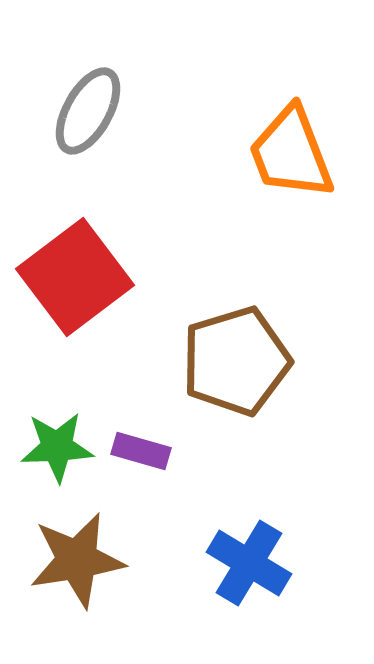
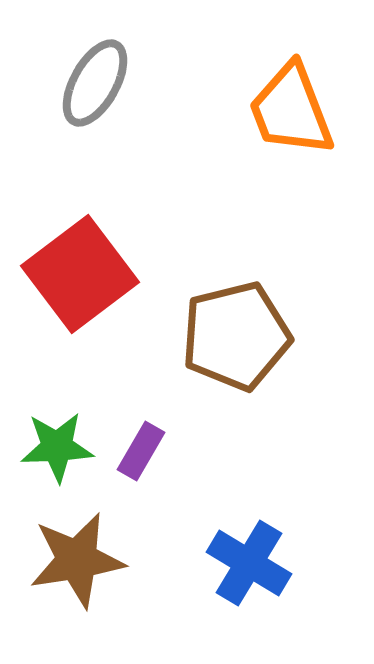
gray ellipse: moved 7 px right, 28 px up
orange trapezoid: moved 43 px up
red square: moved 5 px right, 3 px up
brown pentagon: moved 25 px up; rotated 3 degrees clockwise
purple rectangle: rotated 76 degrees counterclockwise
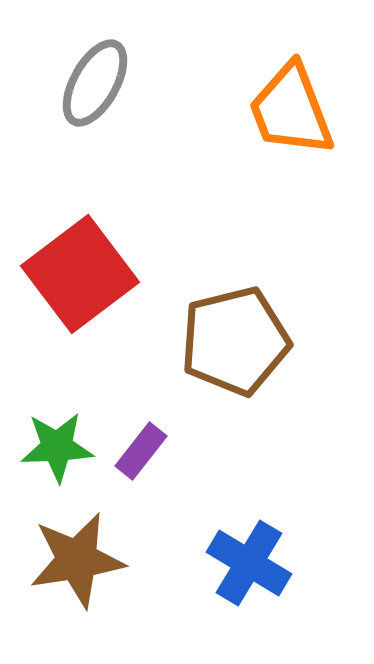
brown pentagon: moved 1 px left, 5 px down
purple rectangle: rotated 8 degrees clockwise
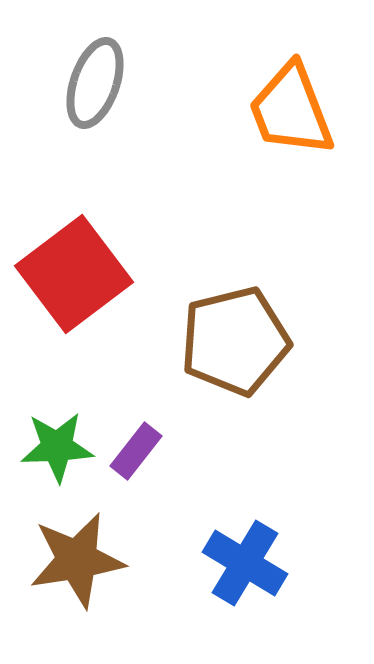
gray ellipse: rotated 10 degrees counterclockwise
red square: moved 6 px left
purple rectangle: moved 5 px left
blue cross: moved 4 px left
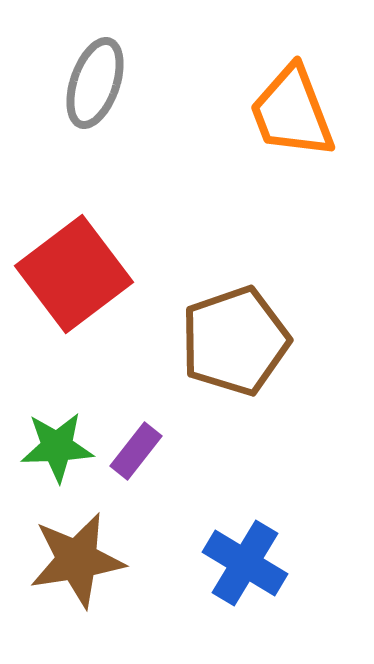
orange trapezoid: moved 1 px right, 2 px down
brown pentagon: rotated 5 degrees counterclockwise
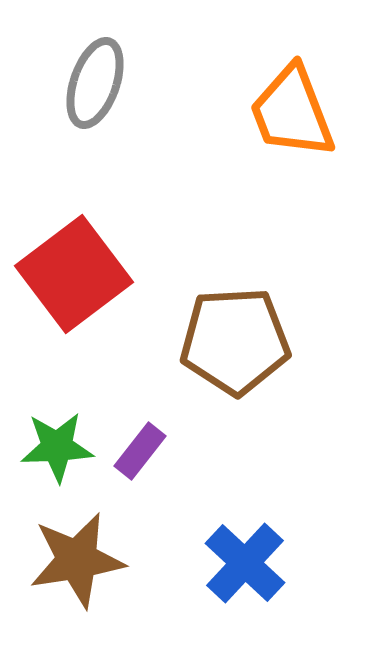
brown pentagon: rotated 16 degrees clockwise
purple rectangle: moved 4 px right
blue cross: rotated 12 degrees clockwise
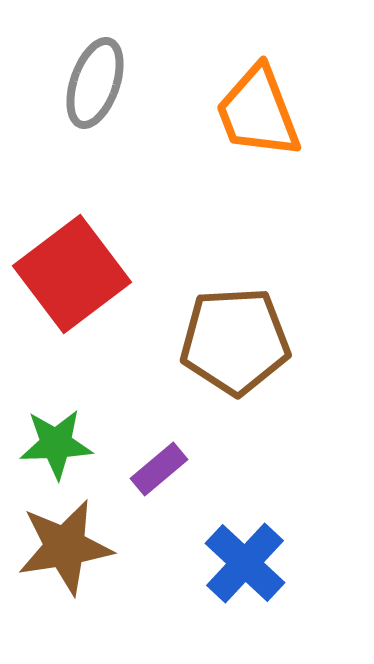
orange trapezoid: moved 34 px left
red square: moved 2 px left
green star: moved 1 px left, 3 px up
purple rectangle: moved 19 px right, 18 px down; rotated 12 degrees clockwise
brown star: moved 12 px left, 13 px up
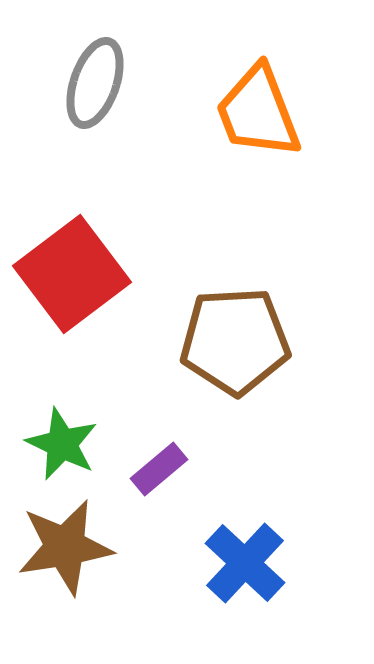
green star: moved 6 px right; rotated 28 degrees clockwise
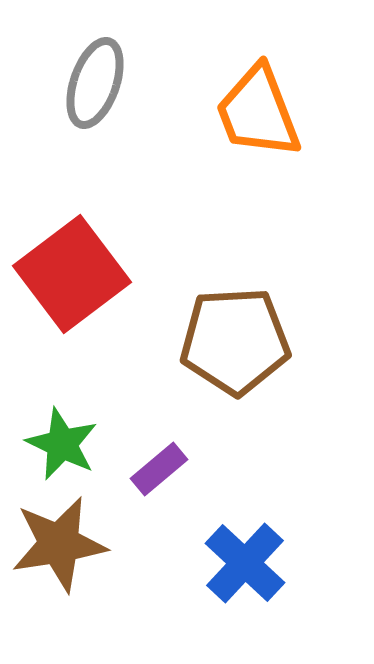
brown star: moved 6 px left, 3 px up
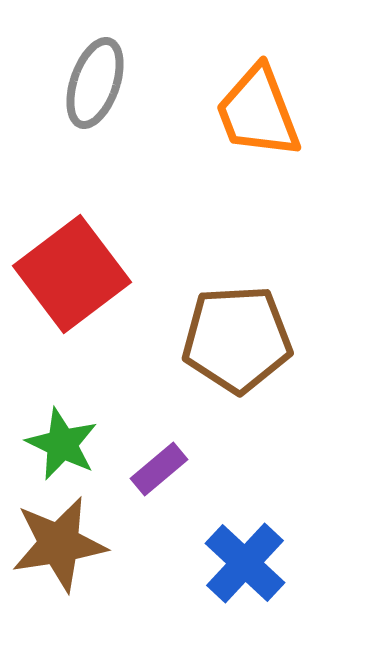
brown pentagon: moved 2 px right, 2 px up
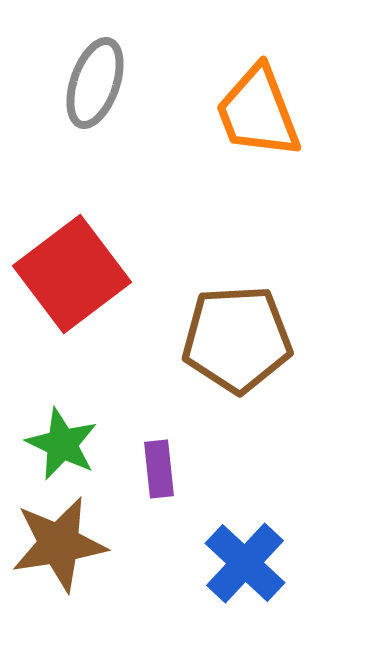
purple rectangle: rotated 56 degrees counterclockwise
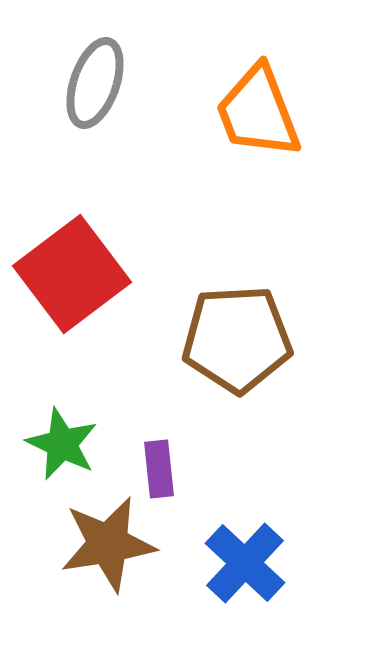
brown star: moved 49 px right
